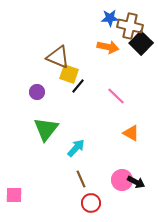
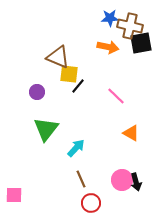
black square: rotated 35 degrees clockwise
yellow square: rotated 12 degrees counterclockwise
black arrow: rotated 48 degrees clockwise
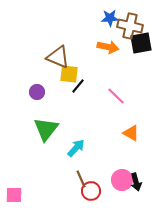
red circle: moved 12 px up
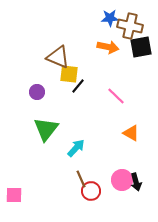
black square: moved 4 px down
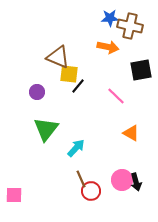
black square: moved 23 px down
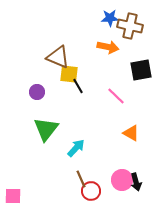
black line: rotated 70 degrees counterclockwise
pink square: moved 1 px left, 1 px down
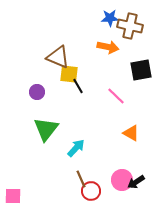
black arrow: rotated 72 degrees clockwise
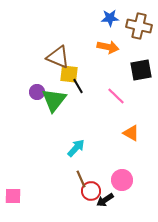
brown cross: moved 9 px right
green triangle: moved 8 px right, 29 px up
black arrow: moved 31 px left, 18 px down
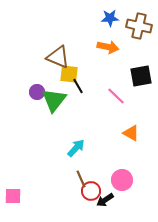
black square: moved 6 px down
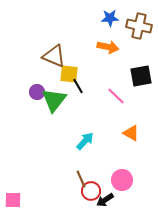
brown triangle: moved 4 px left, 1 px up
cyan arrow: moved 9 px right, 7 px up
pink square: moved 4 px down
